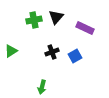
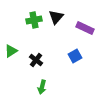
black cross: moved 16 px left, 8 px down; rotated 32 degrees counterclockwise
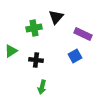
green cross: moved 8 px down
purple rectangle: moved 2 px left, 6 px down
black cross: rotated 32 degrees counterclockwise
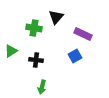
green cross: rotated 21 degrees clockwise
